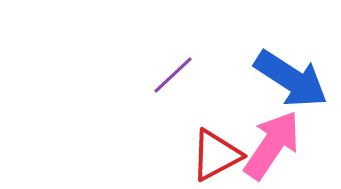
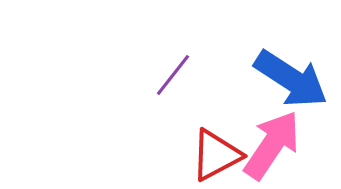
purple line: rotated 9 degrees counterclockwise
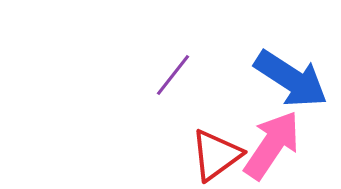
red triangle: rotated 8 degrees counterclockwise
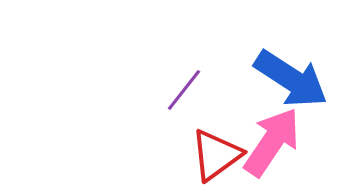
purple line: moved 11 px right, 15 px down
pink arrow: moved 3 px up
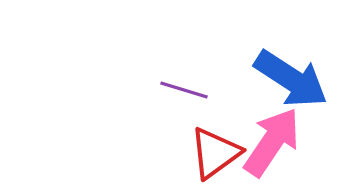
purple line: rotated 69 degrees clockwise
red triangle: moved 1 px left, 2 px up
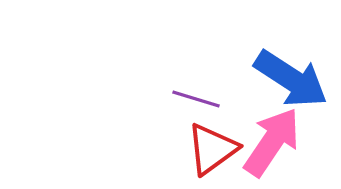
purple line: moved 12 px right, 9 px down
red triangle: moved 3 px left, 4 px up
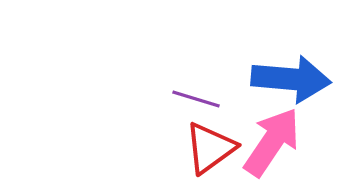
blue arrow: rotated 28 degrees counterclockwise
red triangle: moved 2 px left, 1 px up
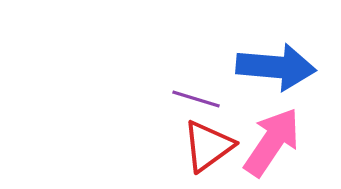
blue arrow: moved 15 px left, 12 px up
red triangle: moved 2 px left, 2 px up
